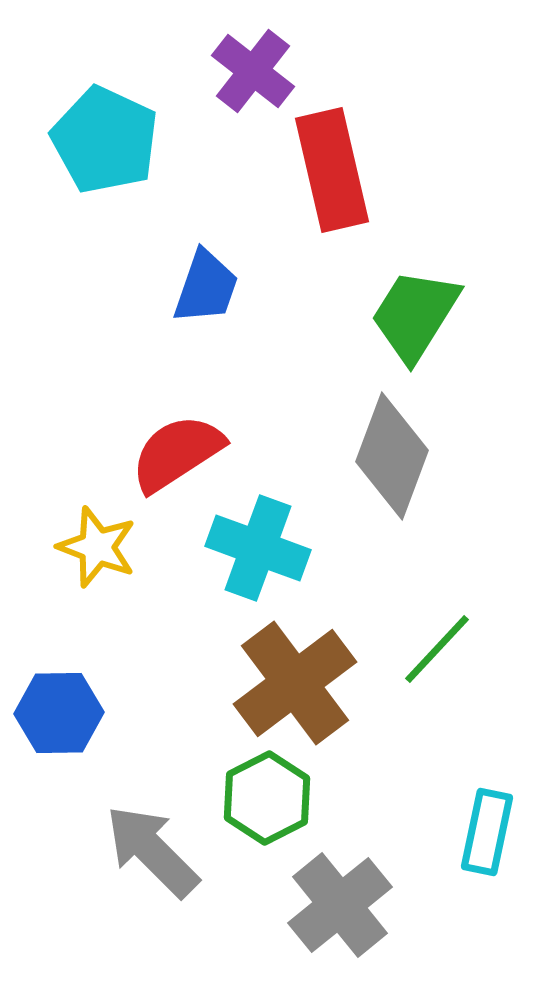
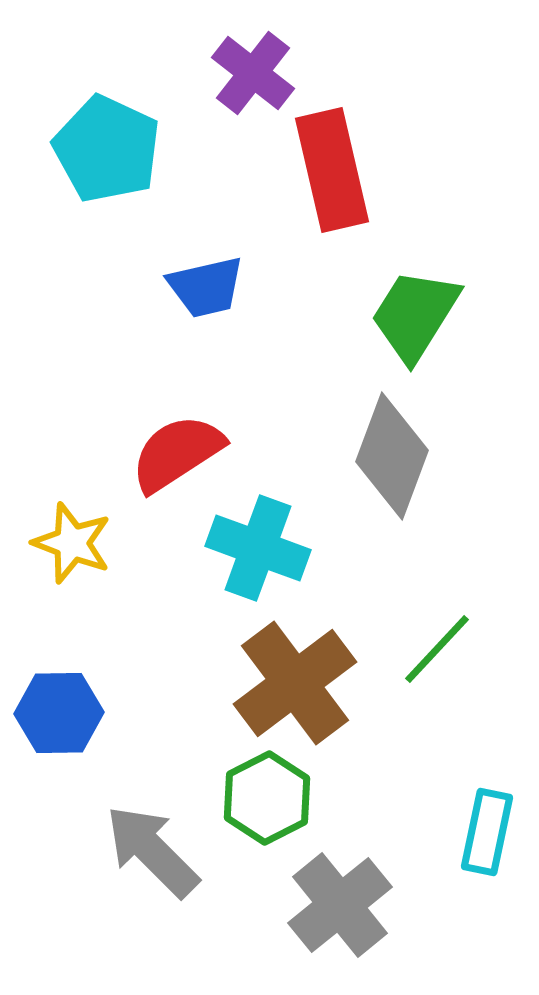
purple cross: moved 2 px down
cyan pentagon: moved 2 px right, 9 px down
blue trapezoid: rotated 58 degrees clockwise
yellow star: moved 25 px left, 4 px up
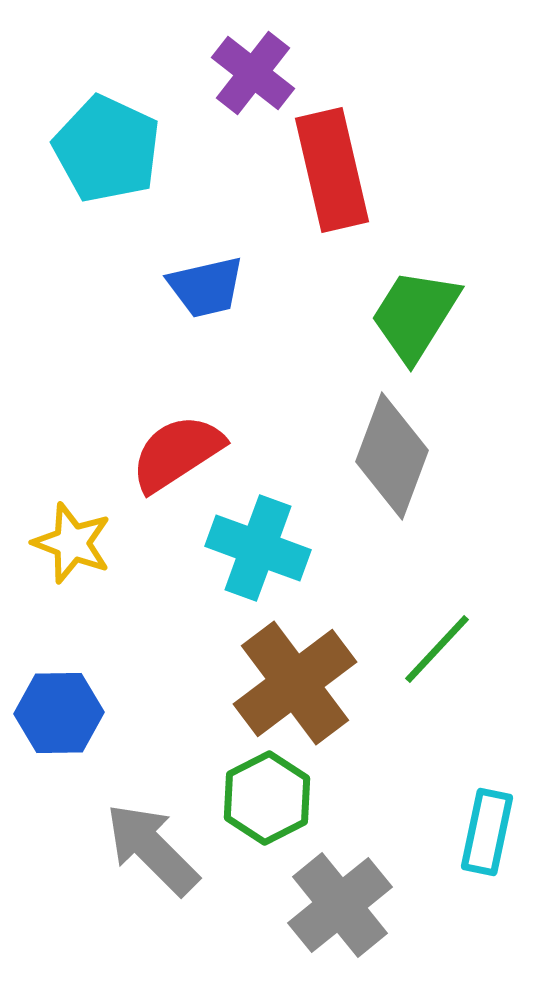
gray arrow: moved 2 px up
